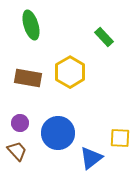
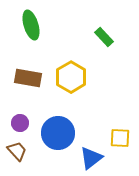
yellow hexagon: moved 1 px right, 5 px down
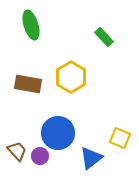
brown rectangle: moved 6 px down
purple circle: moved 20 px right, 33 px down
yellow square: rotated 20 degrees clockwise
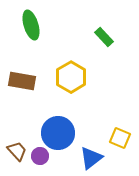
brown rectangle: moved 6 px left, 3 px up
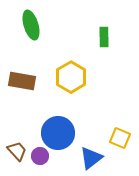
green rectangle: rotated 42 degrees clockwise
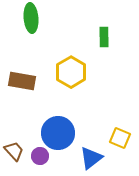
green ellipse: moved 7 px up; rotated 12 degrees clockwise
yellow hexagon: moved 5 px up
brown trapezoid: moved 3 px left
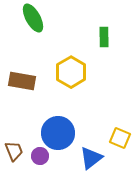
green ellipse: moved 2 px right; rotated 24 degrees counterclockwise
brown trapezoid: rotated 20 degrees clockwise
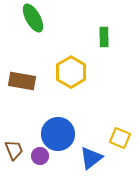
blue circle: moved 1 px down
brown trapezoid: moved 1 px up
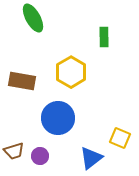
blue circle: moved 16 px up
brown trapezoid: moved 1 px down; rotated 95 degrees clockwise
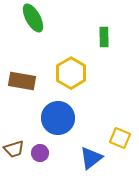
yellow hexagon: moved 1 px down
brown trapezoid: moved 2 px up
purple circle: moved 3 px up
